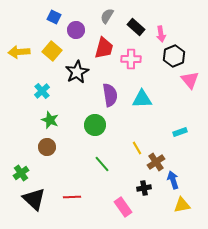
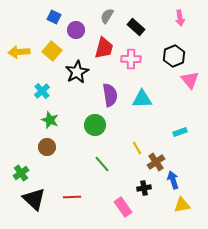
pink arrow: moved 19 px right, 16 px up
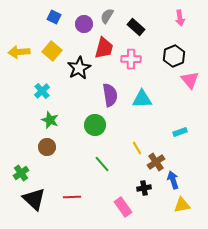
purple circle: moved 8 px right, 6 px up
black star: moved 2 px right, 4 px up
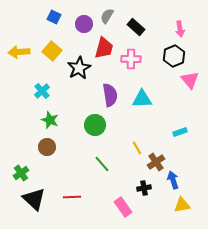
pink arrow: moved 11 px down
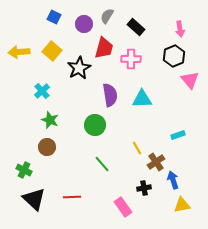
cyan rectangle: moved 2 px left, 3 px down
green cross: moved 3 px right, 3 px up; rotated 28 degrees counterclockwise
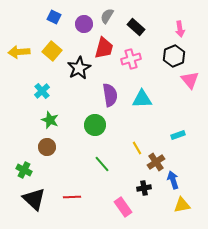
pink cross: rotated 18 degrees counterclockwise
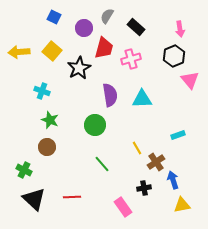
purple circle: moved 4 px down
cyan cross: rotated 28 degrees counterclockwise
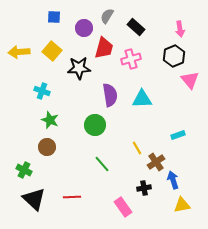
blue square: rotated 24 degrees counterclockwise
black star: rotated 25 degrees clockwise
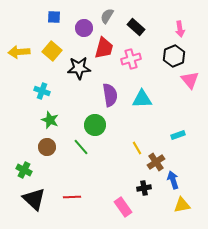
green line: moved 21 px left, 17 px up
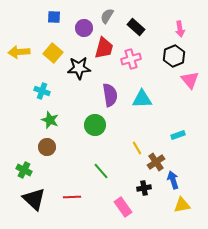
yellow square: moved 1 px right, 2 px down
green line: moved 20 px right, 24 px down
